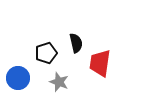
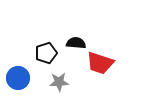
black semicircle: rotated 72 degrees counterclockwise
red trapezoid: rotated 80 degrees counterclockwise
gray star: rotated 24 degrees counterclockwise
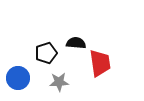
red trapezoid: rotated 116 degrees counterclockwise
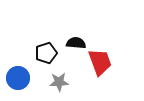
red trapezoid: moved 1 px up; rotated 12 degrees counterclockwise
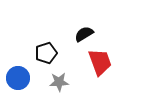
black semicircle: moved 8 px right, 9 px up; rotated 36 degrees counterclockwise
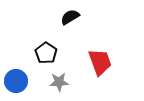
black semicircle: moved 14 px left, 17 px up
black pentagon: rotated 20 degrees counterclockwise
blue circle: moved 2 px left, 3 px down
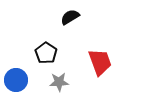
blue circle: moved 1 px up
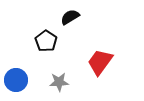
black pentagon: moved 12 px up
red trapezoid: rotated 124 degrees counterclockwise
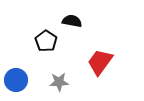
black semicircle: moved 2 px right, 4 px down; rotated 42 degrees clockwise
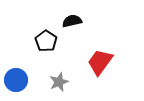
black semicircle: rotated 24 degrees counterclockwise
gray star: rotated 18 degrees counterclockwise
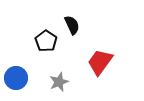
black semicircle: moved 4 px down; rotated 78 degrees clockwise
blue circle: moved 2 px up
